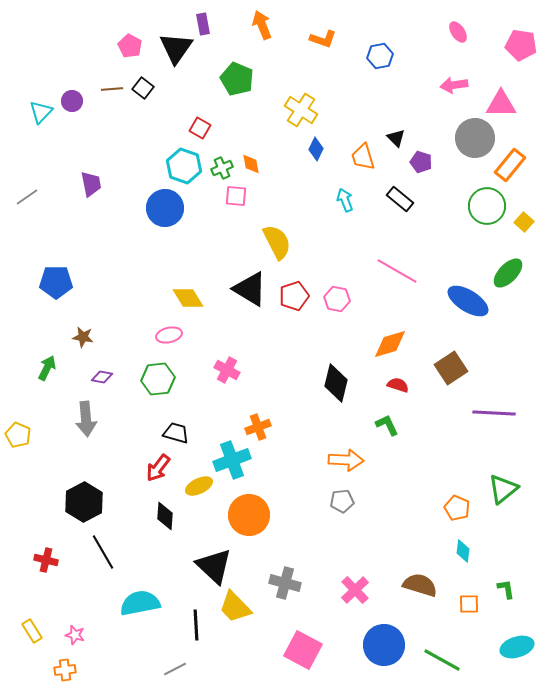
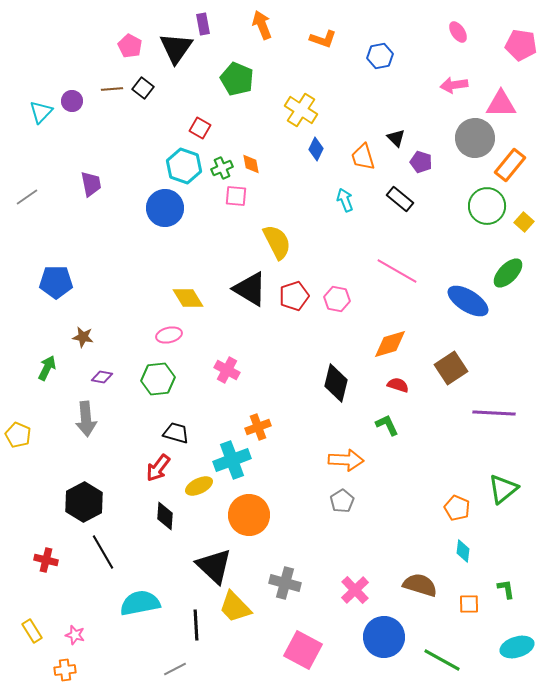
gray pentagon at (342, 501): rotated 25 degrees counterclockwise
blue circle at (384, 645): moved 8 px up
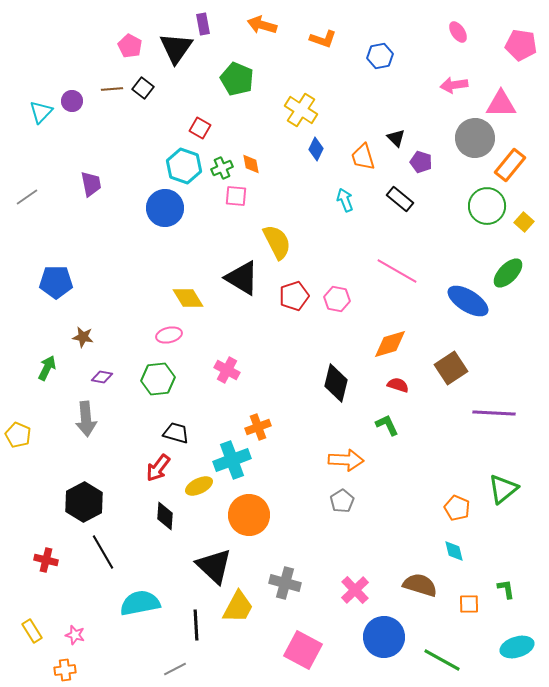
orange arrow at (262, 25): rotated 52 degrees counterclockwise
black triangle at (250, 289): moved 8 px left, 11 px up
cyan diamond at (463, 551): moved 9 px left; rotated 20 degrees counterclockwise
yellow trapezoid at (235, 607): moved 3 px right; rotated 108 degrees counterclockwise
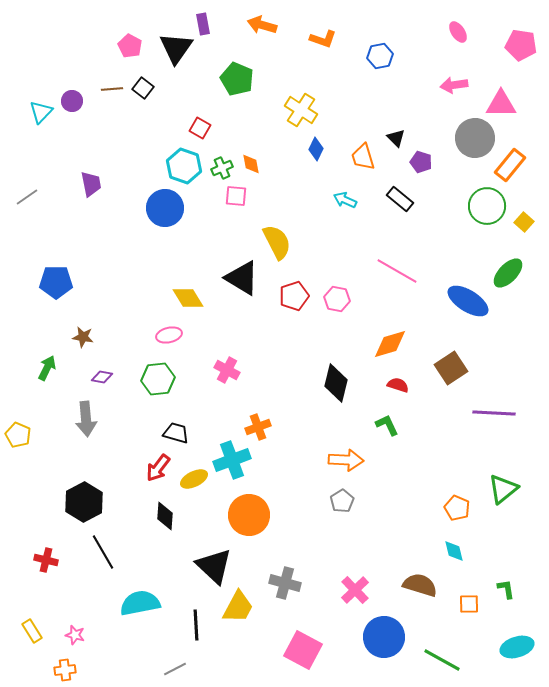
cyan arrow at (345, 200): rotated 45 degrees counterclockwise
yellow ellipse at (199, 486): moved 5 px left, 7 px up
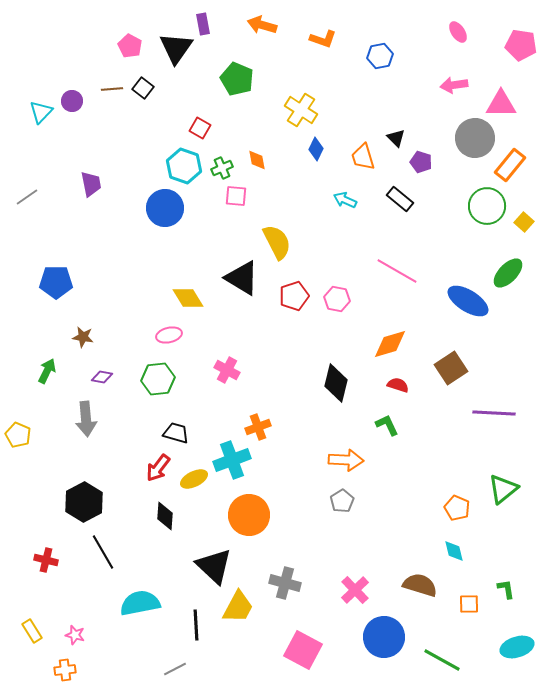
orange diamond at (251, 164): moved 6 px right, 4 px up
green arrow at (47, 368): moved 3 px down
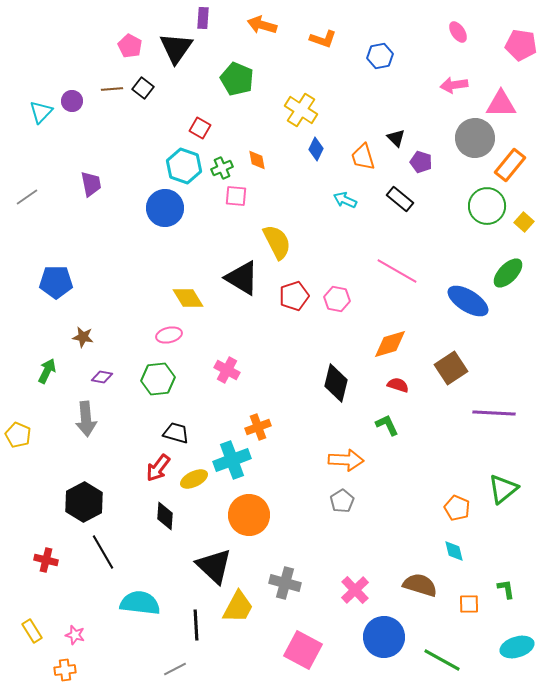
purple rectangle at (203, 24): moved 6 px up; rotated 15 degrees clockwise
cyan semicircle at (140, 603): rotated 18 degrees clockwise
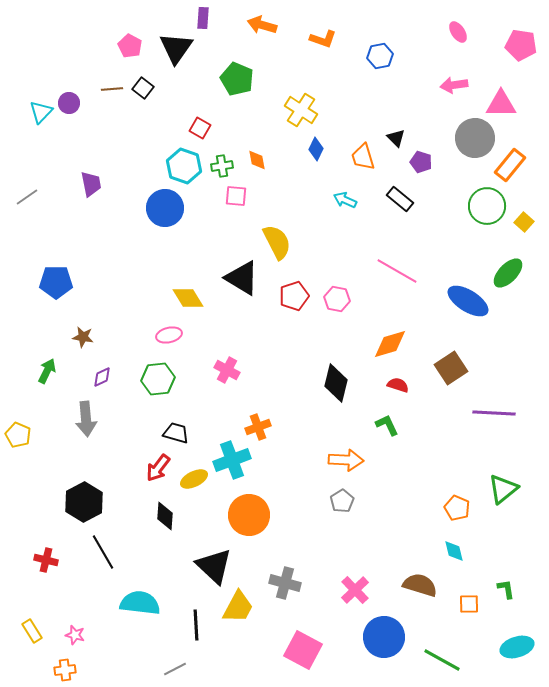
purple circle at (72, 101): moved 3 px left, 2 px down
green cross at (222, 168): moved 2 px up; rotated 15 degrees clockwise
purple diamond at (102, 377): rotated 35 degrees counterclockwise
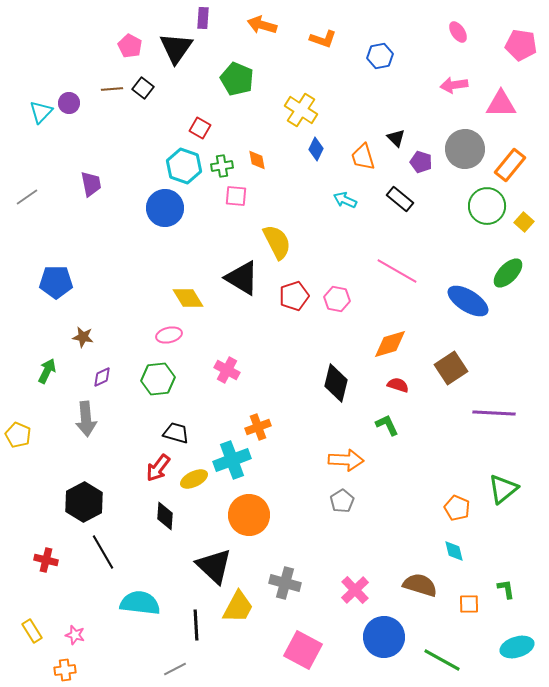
gray circle at (475, 138): moved 10 px left, 11 px down
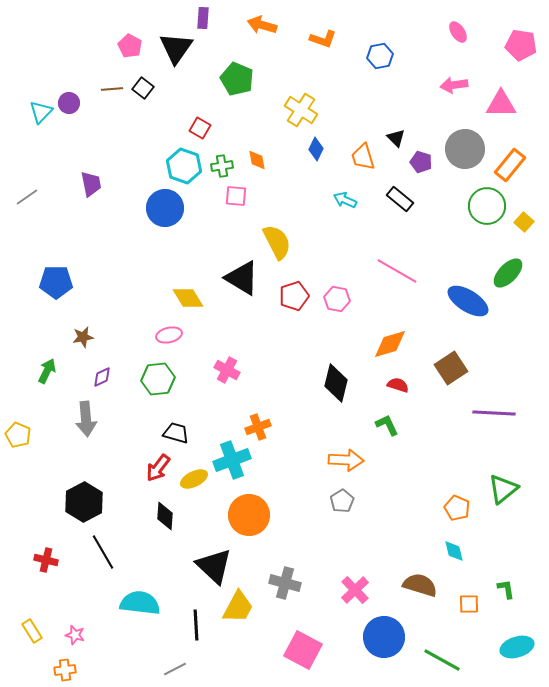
brown star at (83, 337): rotated 20 degrees counterclockwise
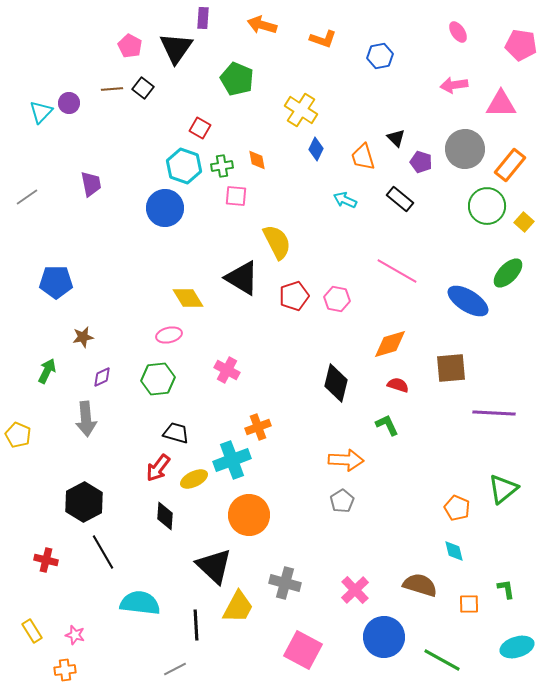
brown square at (451, 368): rotated 28 degrees clockwise
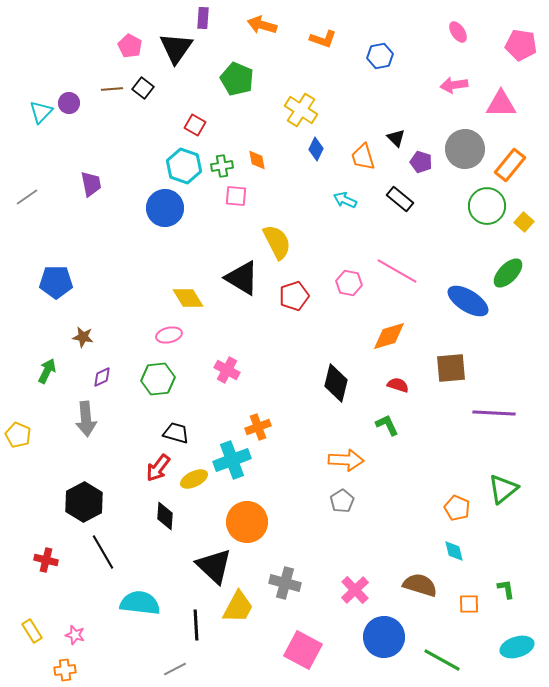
red square at (200, 128): moved 5 px left, 3 px up
pink hexagon at (337, 299): moved 12 px right, 16 px up
brown star at (83, 337): rotated 20 degrees clockwise
orange diamond at (390, 344): moved 1 px left, 8 px up
orange circle at (249, 515): moved 2 px left, 7 px down
